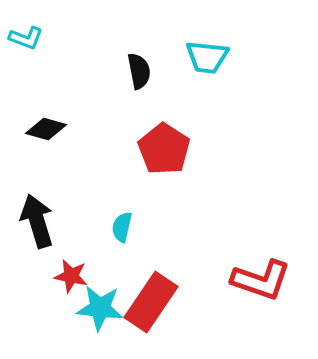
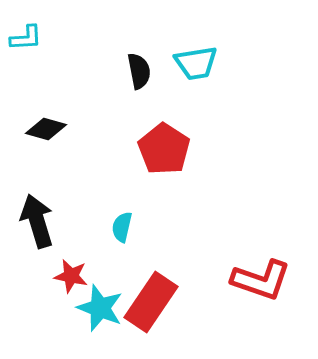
cyan L-shape: rotated 24 degrees counterclockwise
cyan trapezoid: moved 11 px left, 6 px down; rotated 15 degrees counterclockwise
cyan star: rotated 15 degrees clockwise
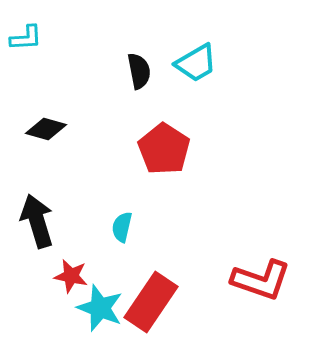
cyan trapezoid: rotated 21 degrees counterclockwise
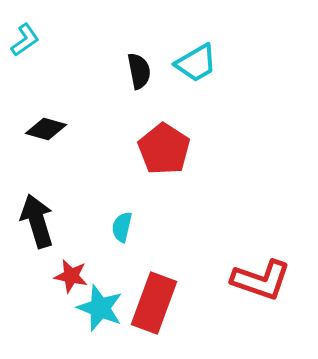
cyan L-shape: moved 1 px left, 2 px down; rotated 32 degrees counterclockwise
red rectangle: moved 3 px right, 1 px down; rotated 14 degrees counterclockwise
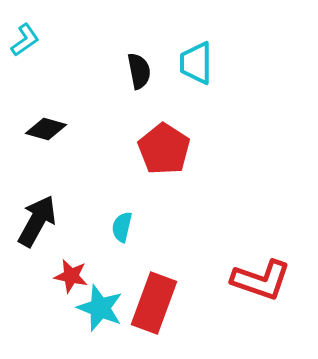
cyan trapezoid: rotated 120 degrees clockwise
black arrow: rotated 46 degrees clockwise
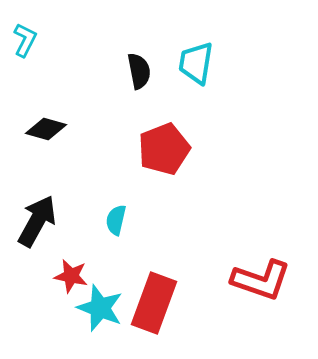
cyan L-shape: rotated 28 degrees counterclockwise
cyan trapezoid: rotated 9 degrees clockwise
red pentagon: rotated 18 degrees clockwise
cyan semicircle: moved 6 px left, 7 px up
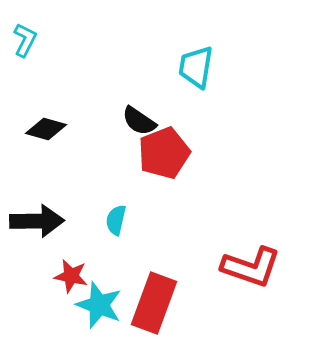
cyan trapezoid: moved 4 px down
black semicircle: moved 50 px down; rotated 135 degrees clockwise
red pentagon: moved 4 px down
black arrow: rotated 60 degrees clockwise
red L-shape: moved 10 px left, 13 px up
cyan star: moved 1 px left, 3 px up
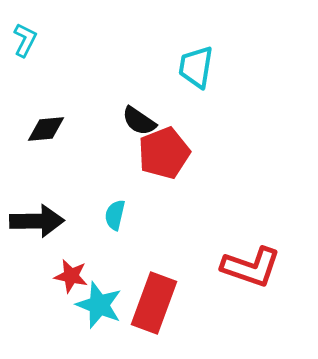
black diamond: rotated 21 degrees counterclockwise
cyan semicircle: moved 1 px left, 5 px up
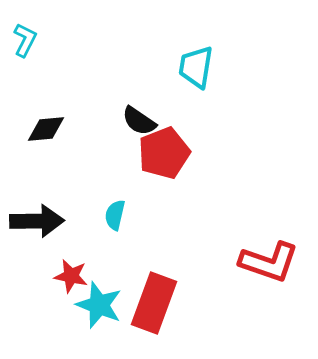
red L-shape: moved 18 px right, 5 px up
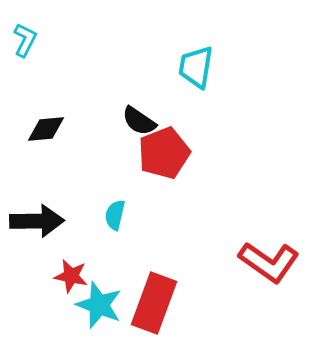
red L-shape: rotated 16 degrees clockwise
